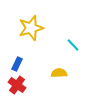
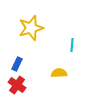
cyan line: moved 1 px left; rotated 48 degrees clockwise
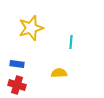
cyan line: moved 1 px left, 3 px up
blue rectangle: rotated 72 degrees clockwise
red cross: rotated 18 degrees counterclockwise
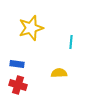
red cross: moved 1 px right
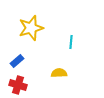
blue rectangle: moved 3 px up; rotated 48 degrees counterclockwise
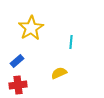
yellow star: rotated 15 degrees counterclockwise
yellow semicircle: rotated 21 degrees counterclockwise
red cross: rotated 24 degrees counterclockwise
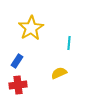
cyan line: moved 2 px left, 1 px down
blue rectangle: rotated 16 degrees counterclockwise
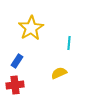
red cross: moved 3 px left
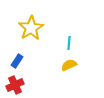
yellow semicircle: moved 10 px right, 8 px up
red cross: rotated 18 degrees counterclockwise
